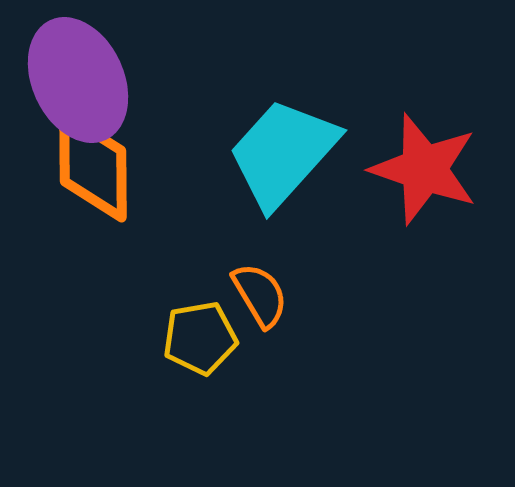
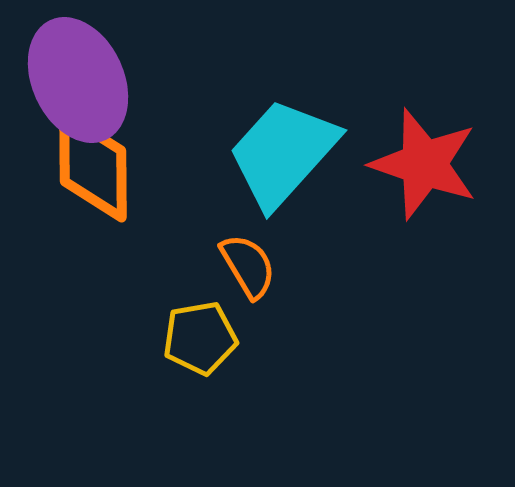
red star: moved 5 px up
orange semicircle: moved 12 px left, 29 px up
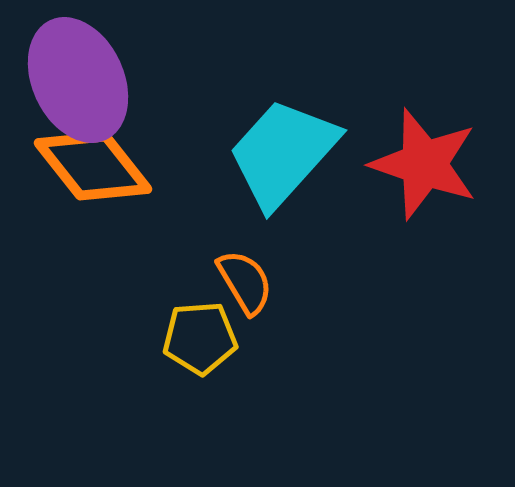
orange diamond: rotated 38 degrees counterclockwise
orange semicircle: moved 3 px left, 16 px down
yellow pentagon: rotated 6 degrees clockwise
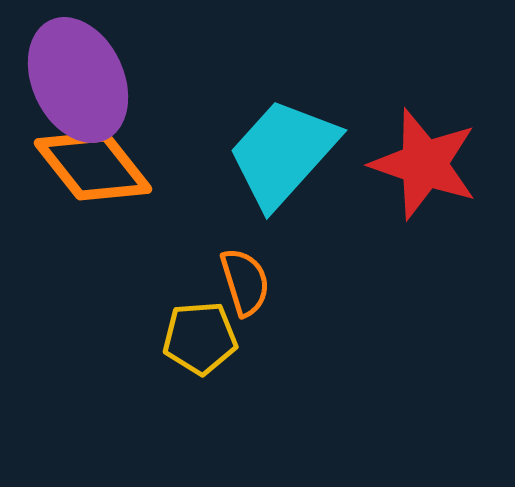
orange semicircle: rotated 14 degrees clockwise
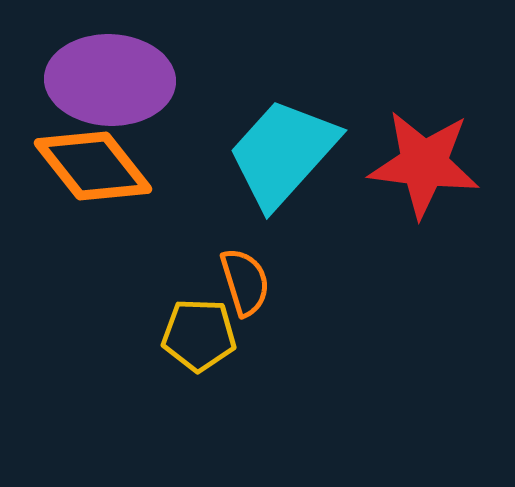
purple ellipse: moved 32 px right; rotated 63 degrees counterclockwise
red star: rotated 12 degrees counterclockwise
yellow pentagon: moved 1 px left, 3 px up; rotated 6 degrees clockwise
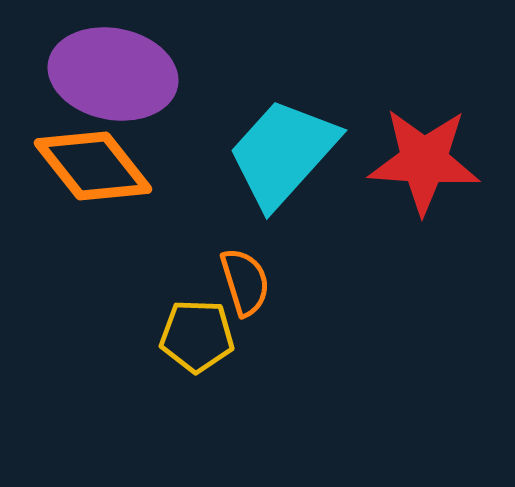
purple ellipse: moved 3 px right, 6 px up; rotated 9 degrees clockwise
red star: moved 3 px up; rotated 3 degrees counterclockwise
yellow pentagon: moved 2 px left, 1 px down
